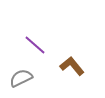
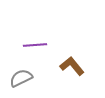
purple line: rotated 45 degrees counterclockwise
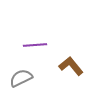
brown L-shape: moved 1 px left
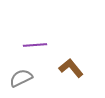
brown L-shape: moved 2 px down
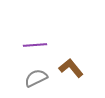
gray semicircle: moved 15 px right
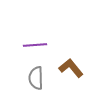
gray semicircle: rotated 65 degrees counterclockwise
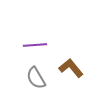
gray semicircle: rotated 30 degrees counterclockwise
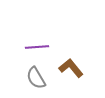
purple line: moved 2 px right, 2 px down
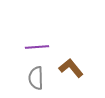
gray semicircle: rotated 30 degrees clockwise
